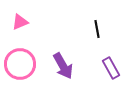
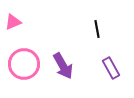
pink triangle: moved 7 px left
pink circle: moved 4 px right
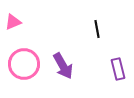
purple rectangle: moved 7 px right, 1 px down; rotated 15 degrees clockwise
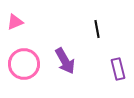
pink triangle: moved 2 px right
purple arrow: moved 2 px right, 5 px up
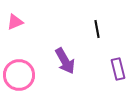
pink circle: moved 5 px left, 11 px down
